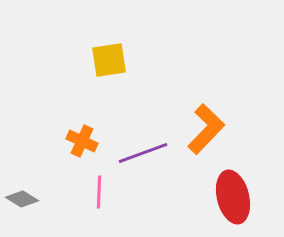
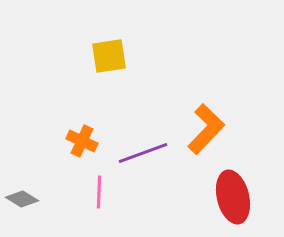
yellow square: moved 4 px up
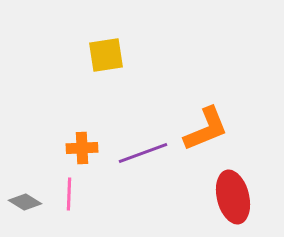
yellow square: moved 3 px left, 1 px up
orange L-shape: rotated 24 degrees clockwise
orange cross: moved 7 px down; rotated 28 degrees counterclockwise
pink line: moved 30 px left, 2 px down
gray diamond: moved 3 px right, 3 px down
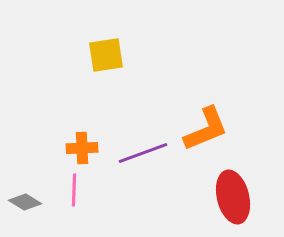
pink line: moved 5 px right, 4 px up
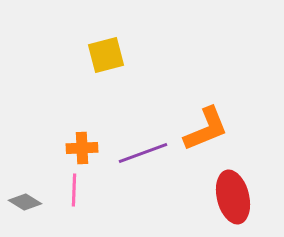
yellow square: rotated 6 degrees counterclockwise
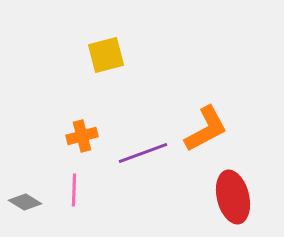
orange L-shape: rotated 6 degrees counterclockwise
orange cross: moved 12 px up; rotated 12 degrees counterclockwise
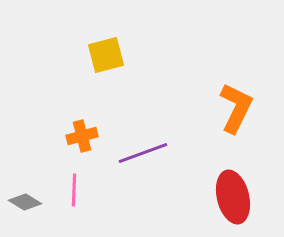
orange L-shape: moved 30 px right, 21 px up; rotated 36 degrees counterclockwise
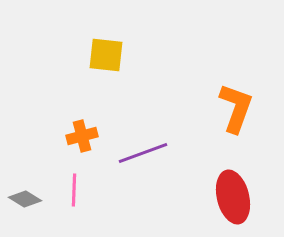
yellow square: rotated 21 degrees clockwise
orange L-shape: rotated 6 degrees counterclockwise
gray diamond: moved 3 px up
